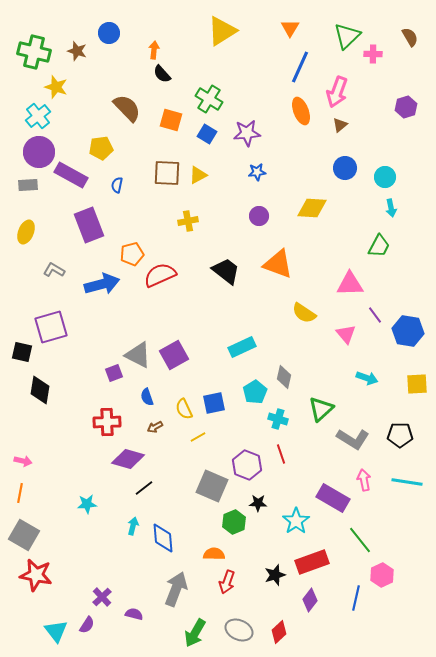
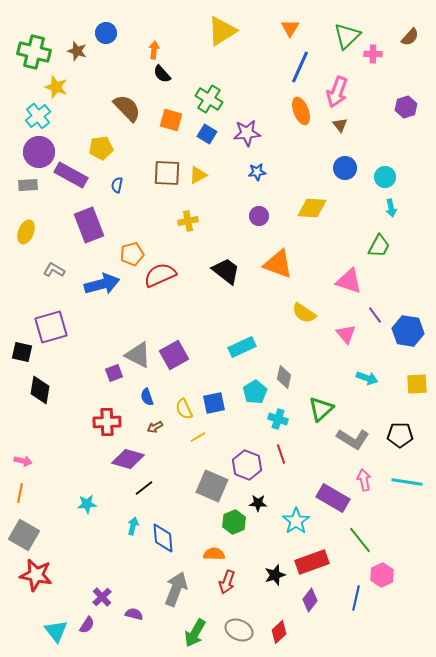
blue circle at (109, 33): moved 3 px left
brown semicircle at (410, 37): rotated 72 degrees clockwise
brown triangle at (340, 125): rotated 28 degrees counterclockwise
pink triangle at (350, 284): moved 1 px left, 3 px up; rotated 20 degrees clockwise
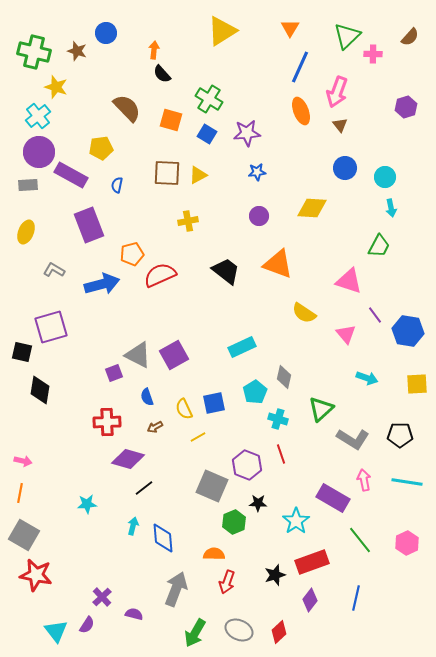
pink hexagon at (382, 575): moved 25 px right, 32 px up
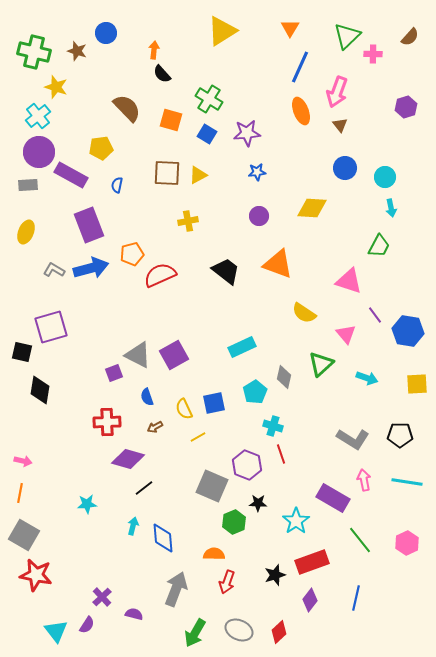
blue arrow at (102, 284): moved 11 px left, 16 px up
green triangle at (321, 409): moved 45 px up
cyan cross at (278, 419): moved 5 px left, 7 px down
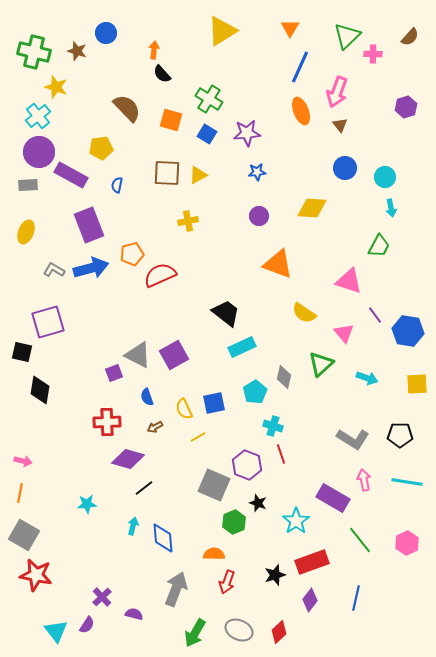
black trapezoid at (226, 271): moved 42 px down
purple square at (51, 327): moved 3 px left, 5 px up
pink triangle at (346, 334): moved 2 px left, 1 px up
gray square at (212, 486): moved 2 px right, 1 px up
black star at (258, 503): rotated 18 degrees clockwise
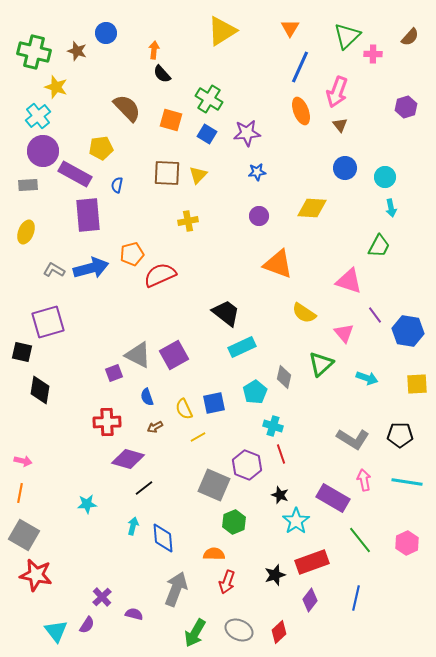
purple circle at (39, 152): moved 4 px right, 1 px up
purple rectangle at (71, 175): moved 4 px right, 1 px up
yellow triangle at (198, 175): rotated 18 degrees counterclockwise
purple rectangle at (89, 225): moved 1 px left, 10 px up; rotated 16 degrees clockwise
black star at (258, 503): moved 22 px right, 8 px up
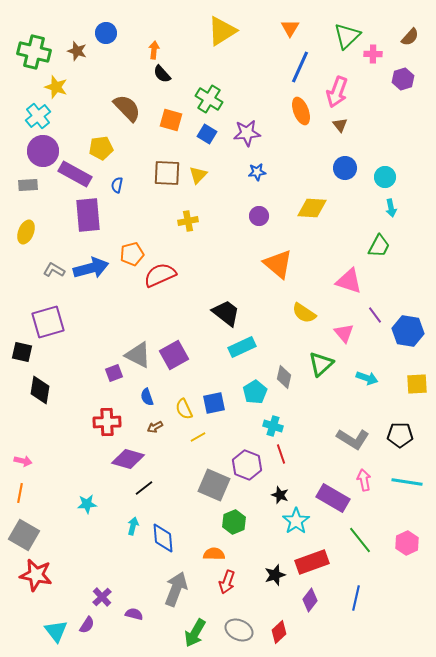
purple hexagon at (406, 107): moved 3 px left, 28 px up
orange triangle at (278, 264): rotated 20 degrees clockwise
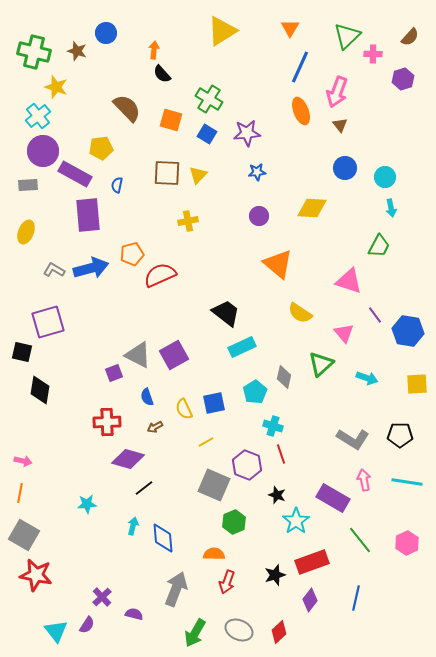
yellow semicircle at (304, 313): moved 4 px left
yellow line at (198, 437): moved 8 px right, 5 px down
black star at (280, 495): moved 3 px left
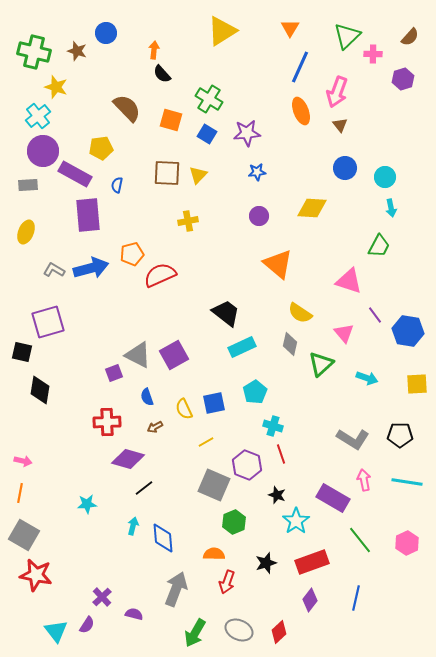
gray diamond at (284, 377): moved 6 px right, 33 px up
black star at (275, 575): moved 9 px left, 12 px up
